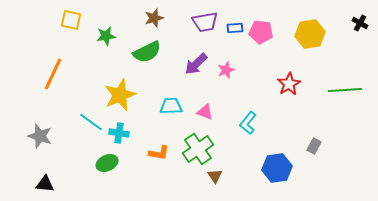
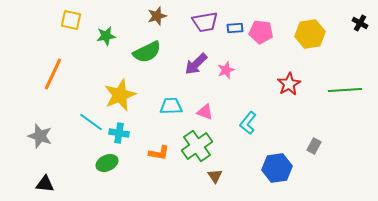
brown star: moved 3 px right, 2 px up
green cross: moved 1 px left, 3 px up
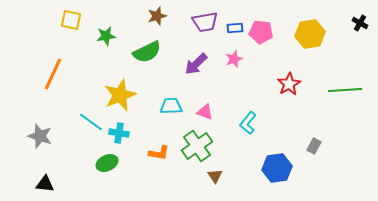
pink star: moved 8 px right, 11 px up
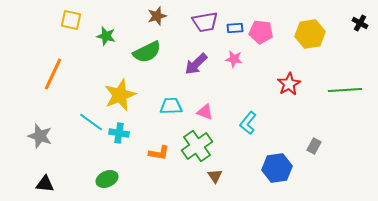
green star: rotated 24 degrees clockwise
pink star: rotated 30 degrees clockwise
green ellipse: moved 16 px down
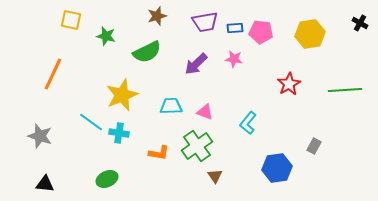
yellow star: moved 2 px right
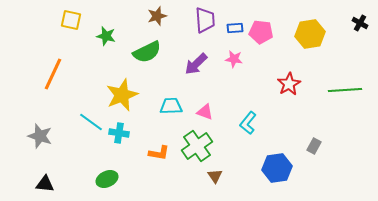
purple trapezoid: moved 2 px up; rotated 84 degrees counterclockwise
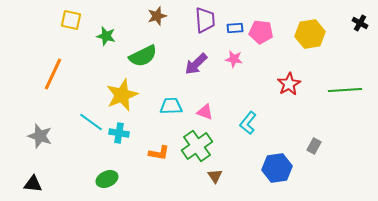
green semicircle: moved 4 px left, 4 px down
black triangle: moved 12 px left
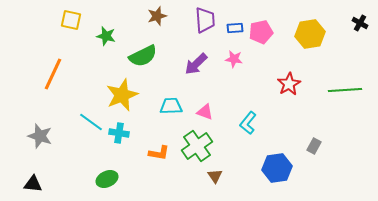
pink pentagon: rotated 20 degrees counterclockwise
